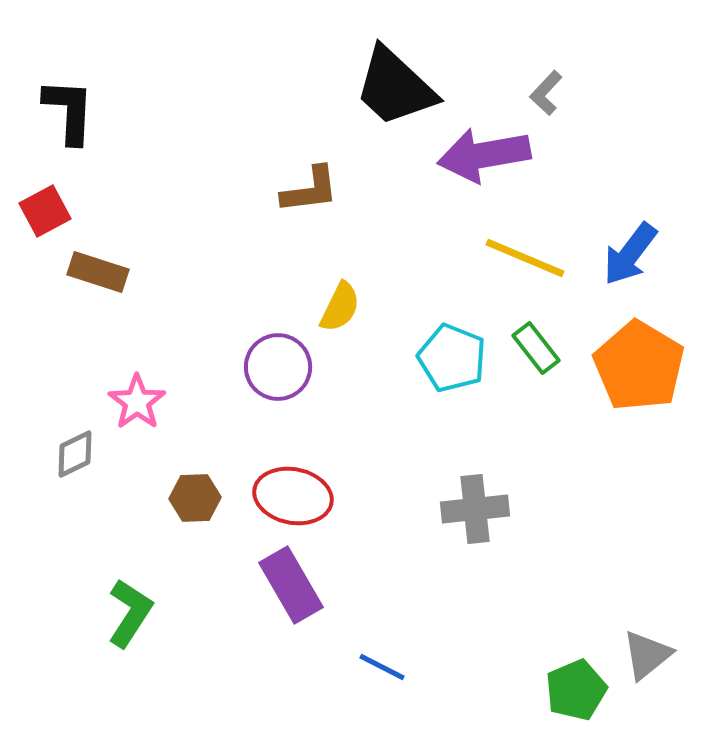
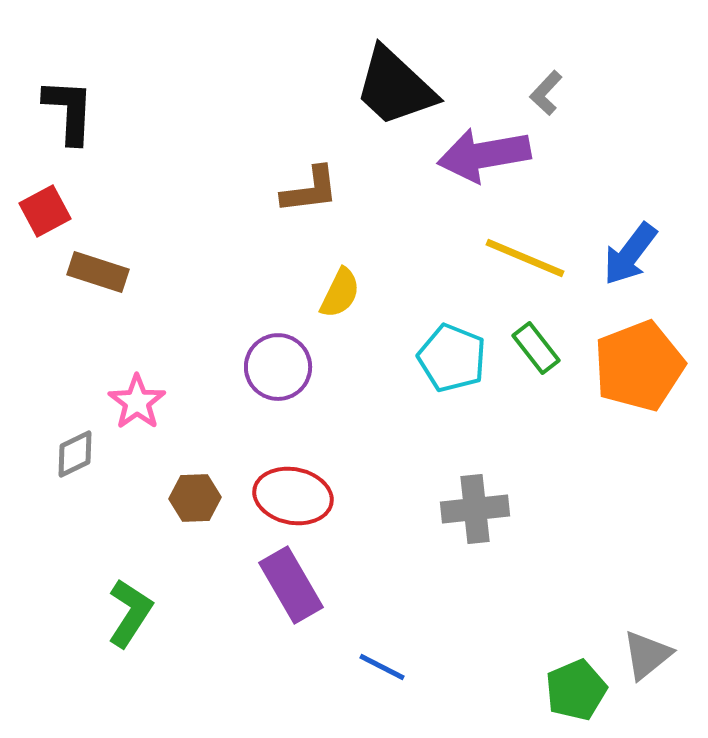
yellow semicircle: moved 14 px up
orange pentagon: rotated 20 degrees clockwise
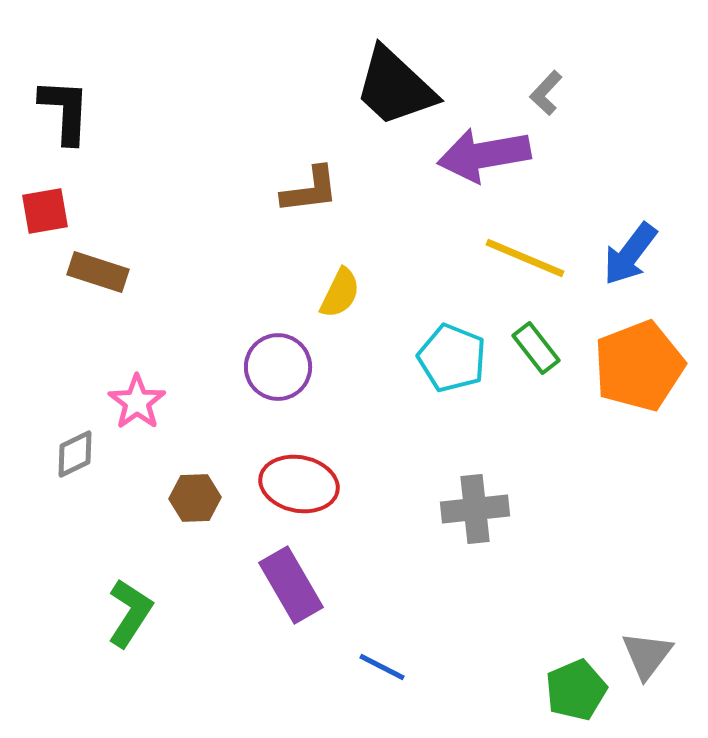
black L-shape: moved 4 px left
red square: rotated 18 degrees clockwise
red ellipse: moved 6 px right, 12 px up
gray triangle: rotated 14 degrees counterclockwise
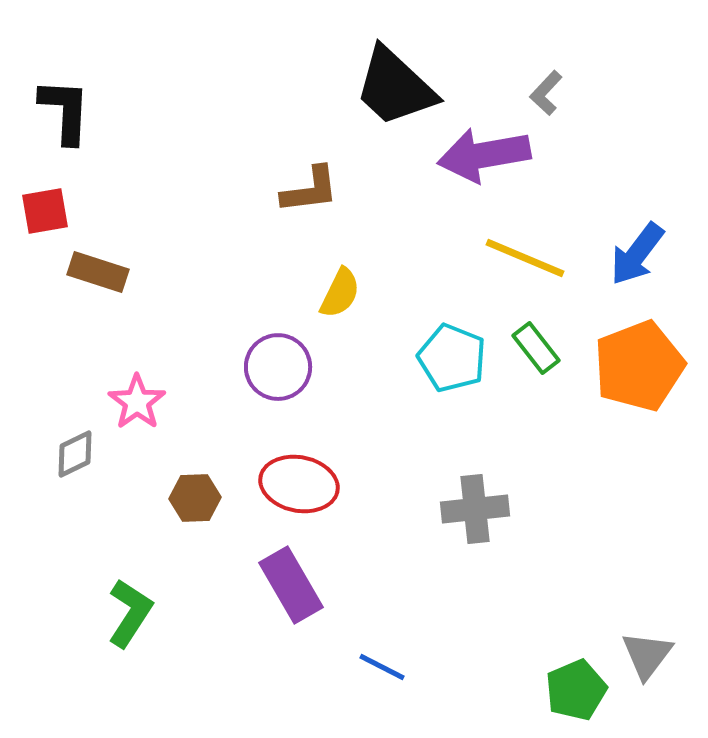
blue arrow: moved 7 px right
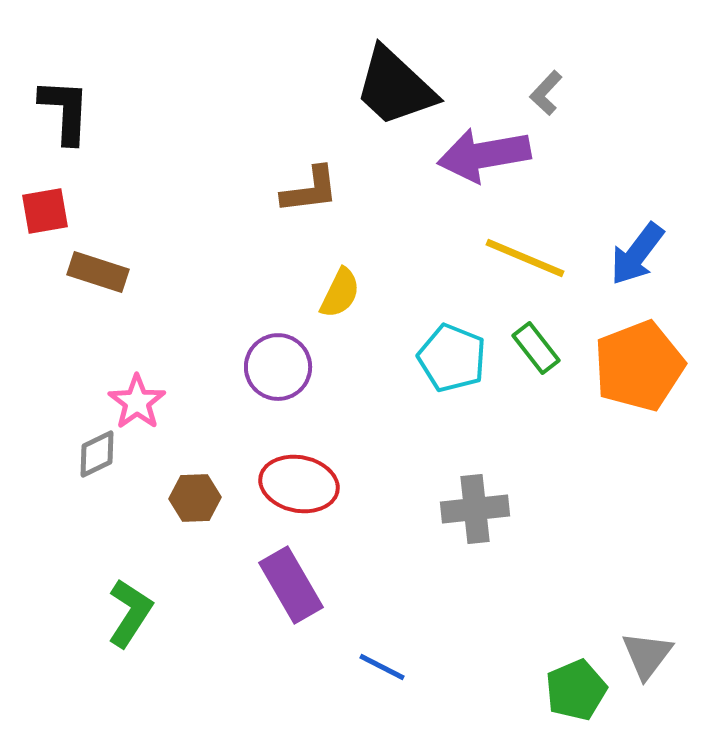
gray diamond: moved 22 px right
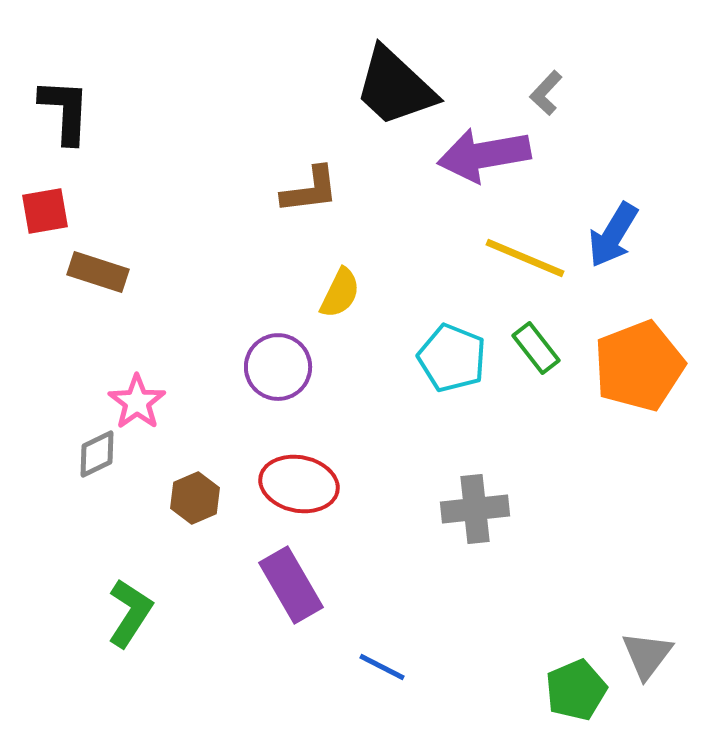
blue arrow: moved 24 px left, 19 px up; rotated 6 degrees counterclockwise
brown hexagon: rotated 21 degrees counterclockwise
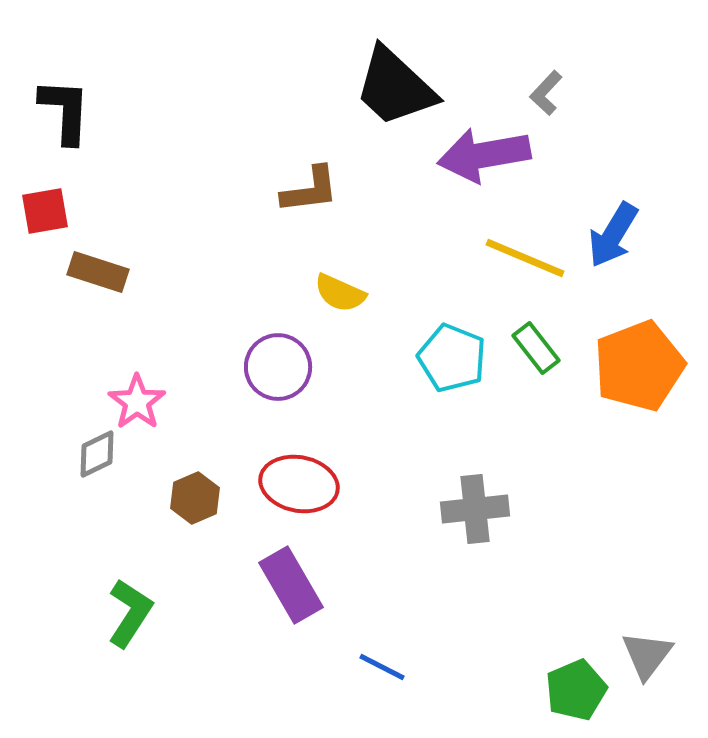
yellow semicircle: rotated 88 degrees clockwise
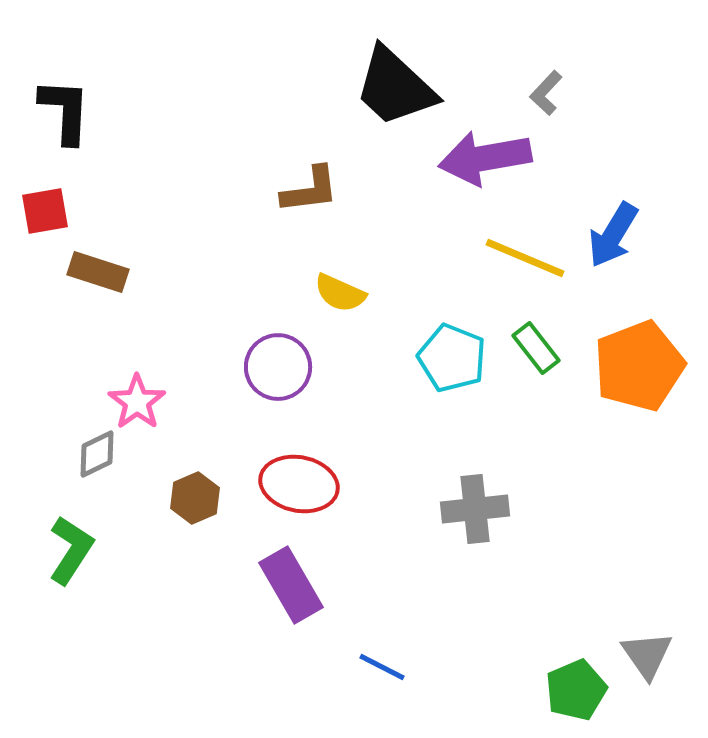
purple arrow: moved 1 px right, 3 px down
green L-shape: moved 59 px left, 63 px up
gray triangle: rotated 12 degrees counterclockwise
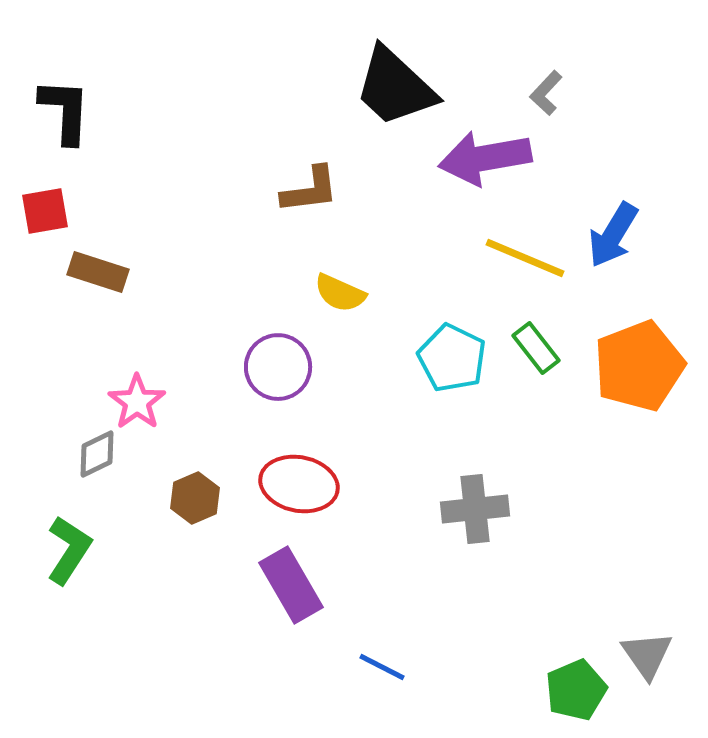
cyan pentagon: rotated 4 degrees clockwise
green L-shape: moved 2 px left
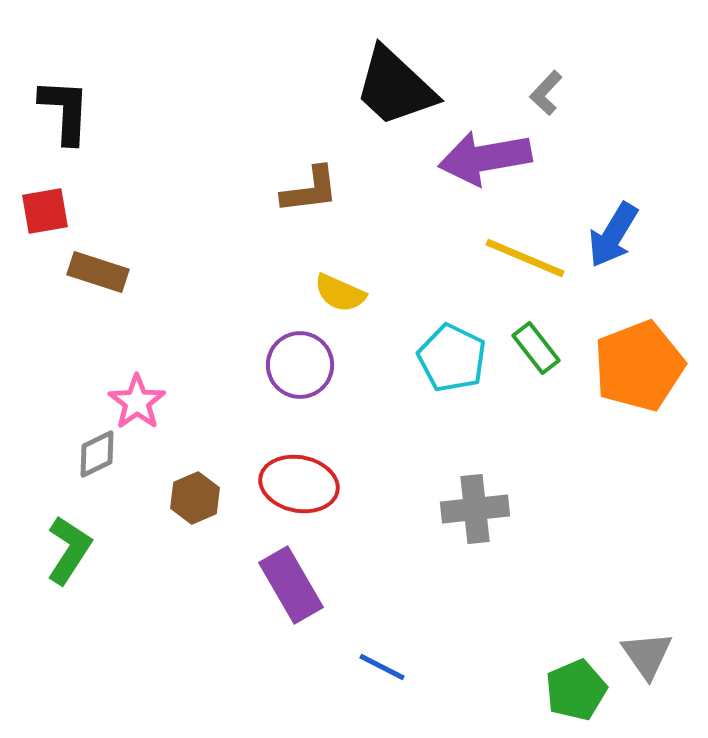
purple circle: moved 22 px right, 2 px up
